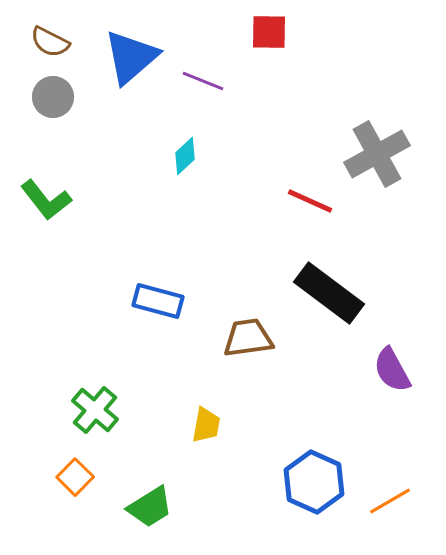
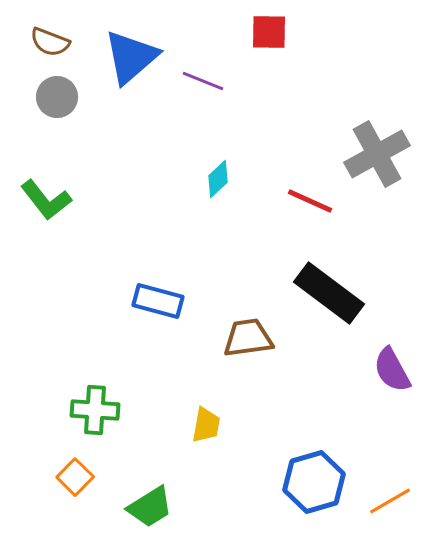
brown semicircle: rotated 6 degrees counterclockwise
gray circle: moved 4 px right
cyan diamond: moved 33 px right, 23 px down
green cross: rotated 36 degrees counterclockwise
blue hexagon: rotated 20 degrees clockwise
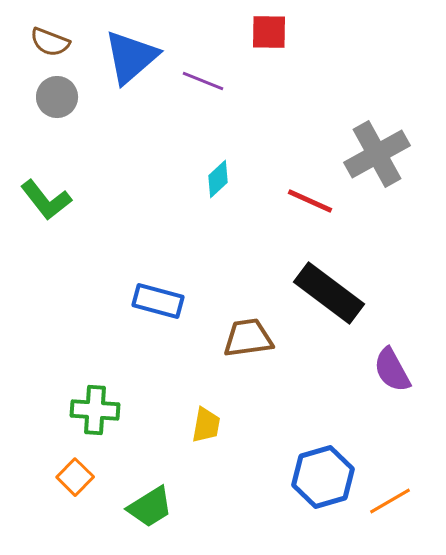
blue hexagon: moved 9 px right, 5 px up
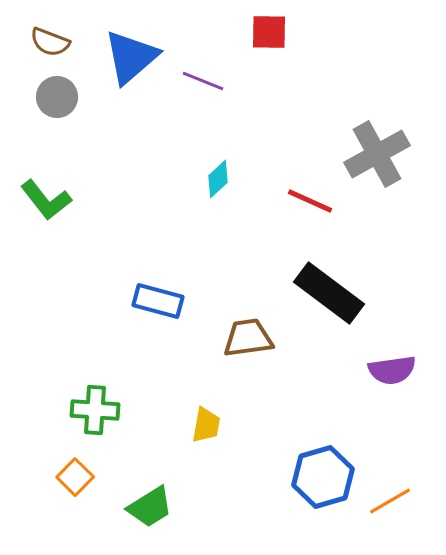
purple semicircle: rotated 69 degrees counterclockwise
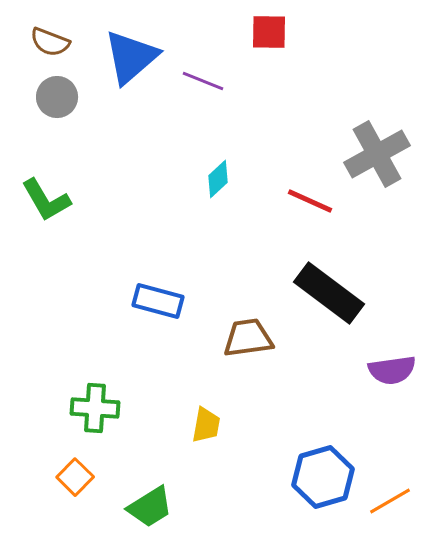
green L-shape: rotated 8 degrees clockwise
green cross: moved 2 px up
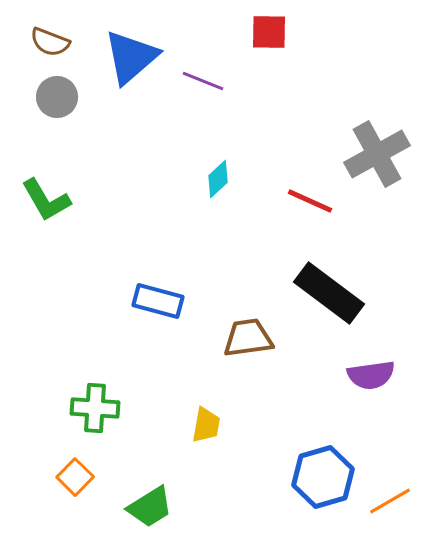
purple semicircle: moved 21 px left, 5 px down
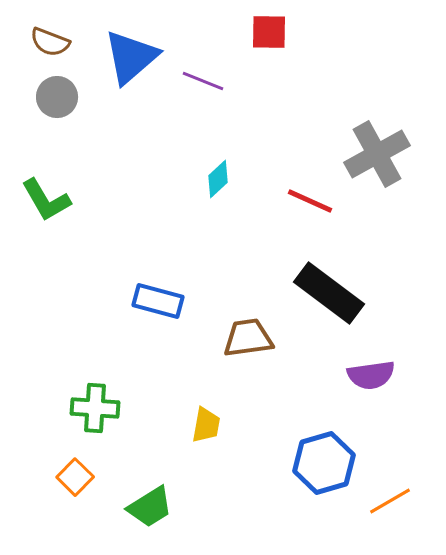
blue hexagon: moved 1 px right, 14 px up
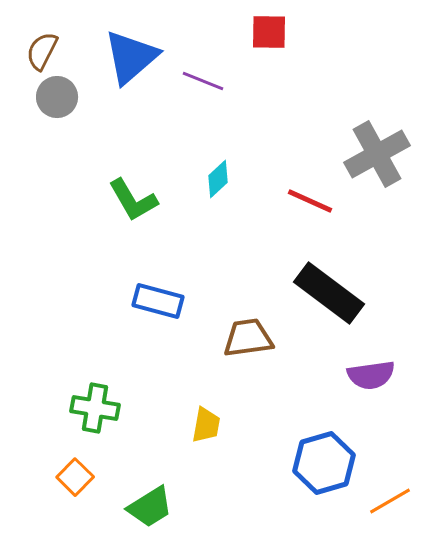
brown semicircle: moved 8 px left, 9 px down; rotated 96 degrees clockwise
green L-shape: moved 87 px right
green cross: rotated 6 degrees clockwise
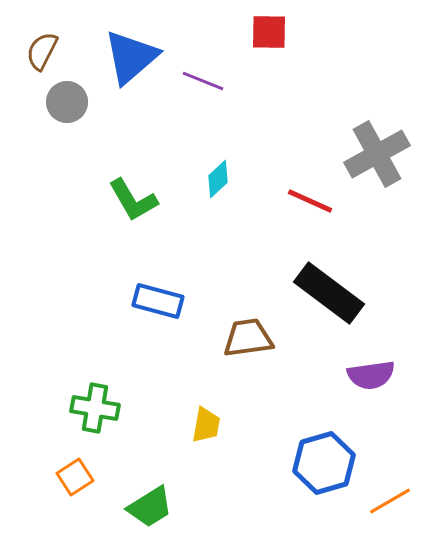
gray circle: moved 10 px right, 5 px down
orange square: rotated 12 degrees clockwise
